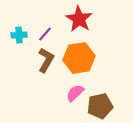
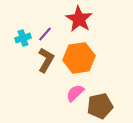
cyan cross: moved 4 px right, 3 px down; rotated 14 degrees counterclockwise
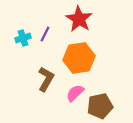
purple line: rotated 14 degrees counterclockwise
brown L-shape: moved 19 px down
